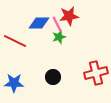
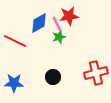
blue diamond: rotated 30 degrees counterclockwise
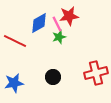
blue star: rotated 12 degrees counterclockwise
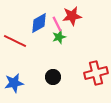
red star: moved 3 px right
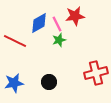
red star: moved 3 px right
green star: moved 3 px down
black circle: moved 4 px left, 5 px down
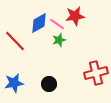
pink line: rotated 28 degrees counterclockwise
red line: rotated 20 degrees clockwise
black circle: moved 2 px down
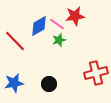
blue diamond: moved 3 px down
